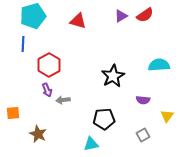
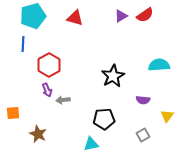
red triangle: moved 3 px left, 3 px up
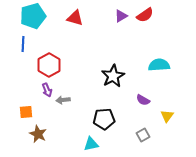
purple semicircle: rotated 24 degrees clockwise
orange square: moved 13 px right, 1 px up
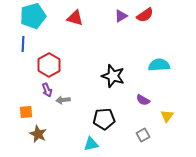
black star: rotated 25 degrees counterclockwise
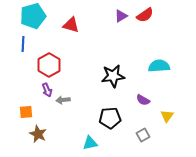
red triangle: moved 4 px left, 7 px down
cyan semicircle: moved 1 px down
black star: rotated 25 degrees counterclockwise
black pentagon: moved 6 px right, 1 px up
cyan triangle: moved 1 px left, 1 px up
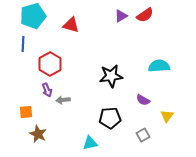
red hexagon: moved 1 px right, 1 px up
black star: moved 2 px left
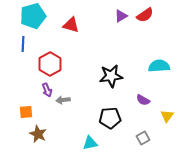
gray square: moved 3 px down
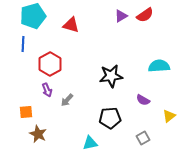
gray arrow: moved 4 px right; rotated 40 degrees counterclockwise
yellow triangle: moved 2 px right; rotated 16 degrees clockwise
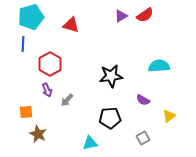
cyan pentagon: moved 2 px left, 1 px down
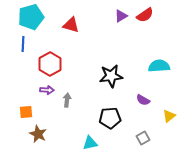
purple arrow: rotated 64 degrees counterclockwise
gray arrow: rotated 144 degrees clockwise
